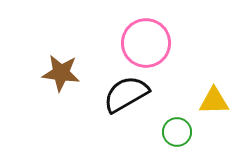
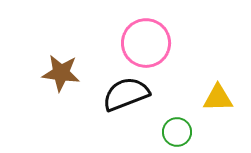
black semicircle: rotated 9 degrees clockwise
yellow triangle: moved 4 px right, 3 px up
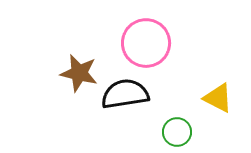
brown star: moved 18 px right; rotated 6 degrees clockwise
black semicircle: moved 1 px left; rotated 12 degrees clockwise
yellow triangle: rotated 28 degrees clockwise
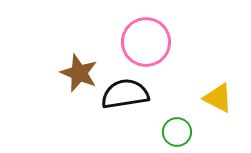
pink circle: moved 1 px up
brown star: rotated 9 degrees clockwise
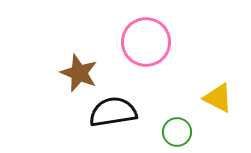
black semicircle: moved 12 px left, 18 px down
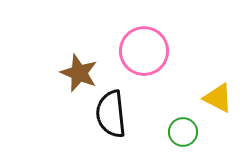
pink circle: moved 2 px left, 9 px down
black semicircle: moved 2 px left, 2 px down; rotated 87 degrees counterclockwise
green circle: moved 6 px right
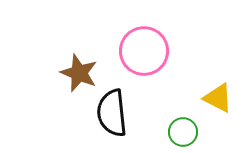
black semicircle: moved 1 px right, 1 px up
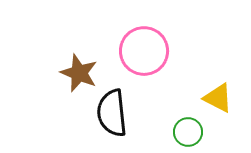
green circle: moved 5 px right
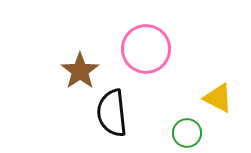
pink circle: moved 2 px right, 2 px up
brown star: moved 1 px right, 2 px up; rotated 15 degrees clockwise
green circle: moved 1 px left, 1 px down
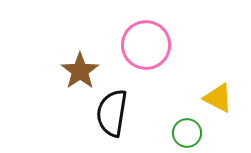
pink circle: moved 4 px up
black semicircle: rotated 15 degrees clockwise
